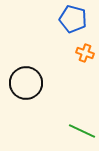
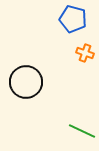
black circle: moved 1 px up
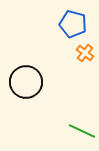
blue pentagon: moved 5 px down
orange cross: rotated 18 degrees clockwise
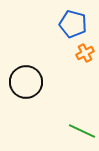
orange cross: rotated 24 degrees clockwise
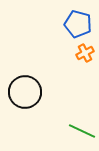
blue pentagon: moved 5 px right
black circle: moved 1 px left, 10 px down
